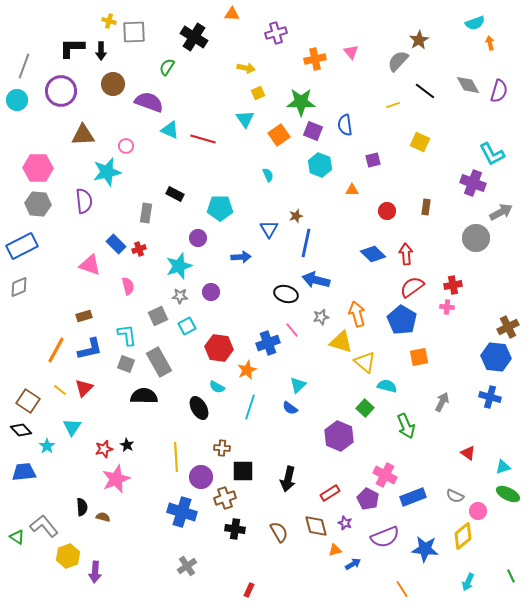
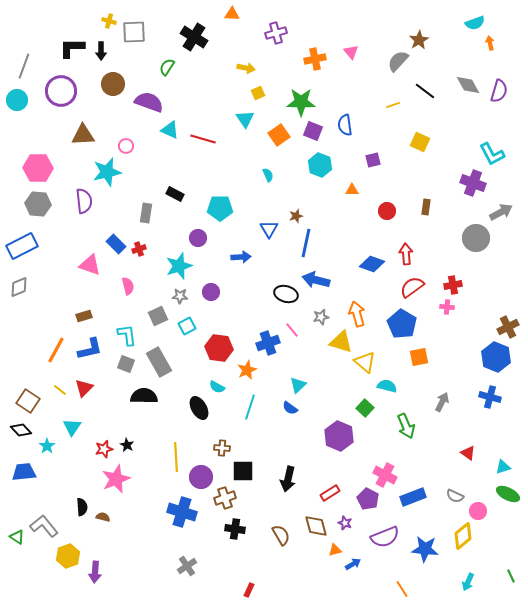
blue diamond at (373, 254): moved 1 px left, 10 px down; rotated 25 degrees counterclockwise
blue pentagon at (402, 320): moved 4 px down
blue hexagon at (496, 357): rotated 16 degrees clockwise
brown semicircle at (279, 532): moved 2 px right, 3 px down
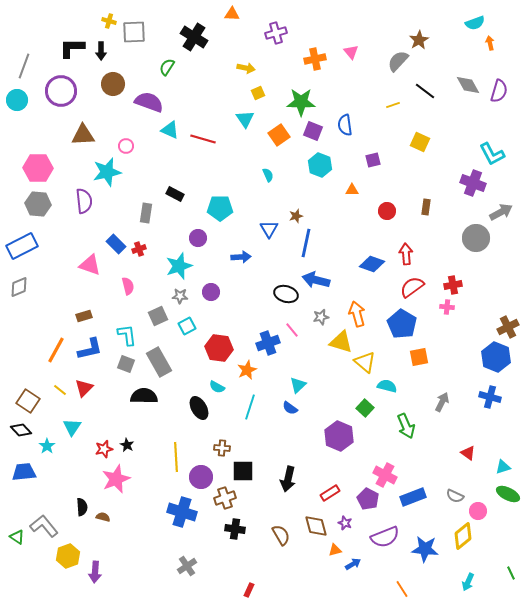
green line at (511, 576): moved 3 px up
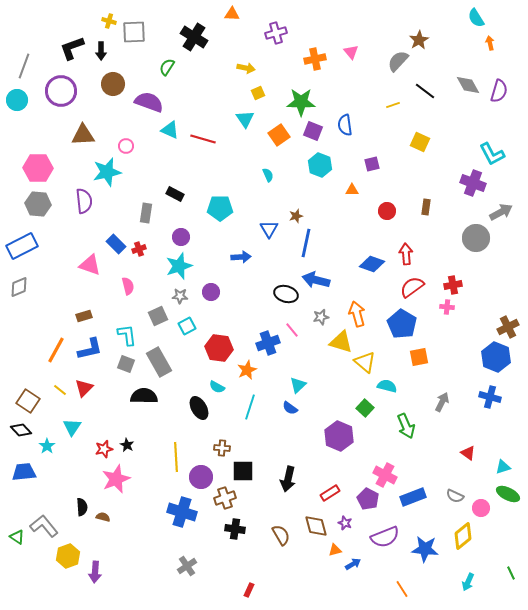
cyan semicircle at (475, 23): moved 1 px right, 5 px up; rotated 78 degrees clockwise
black L-shape at (72, 48): rotated 20 degrees counterclockwise
purple square at (373, 160): moved 1 px left, 4 px down
purple circle at (198, 238): moved 17 px left, 1 px up
pink circle at (478, 511): moved 3 px right, 3 px up
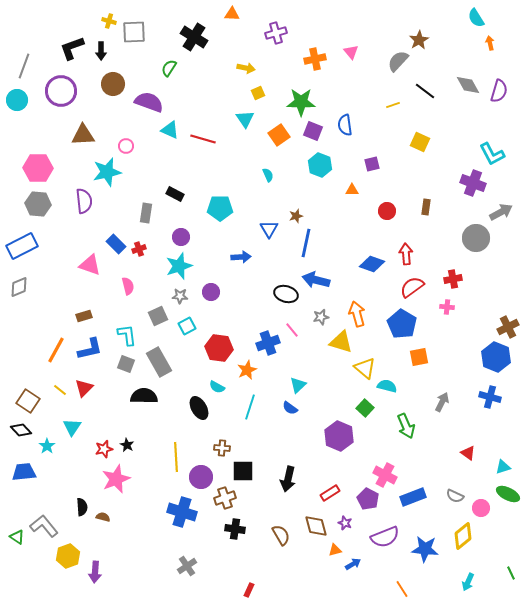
green semicircle at (167, 67): moved 2 px right, 1 px down
red cross at (453, 285): moved 6 px up
yellow triangle at (365, 362): moved 6 px down
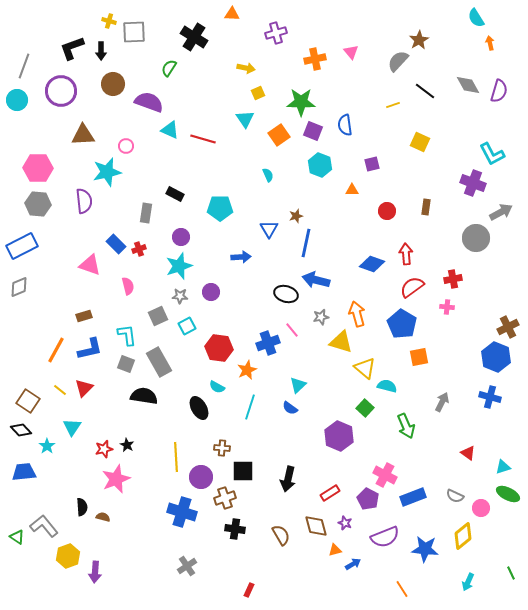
black semicircle at (144, 396): rotated 8 degrees clockwise
